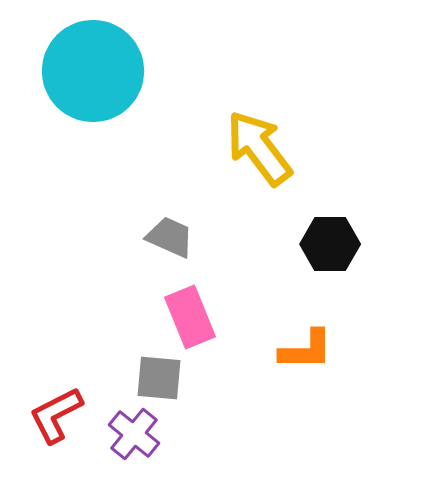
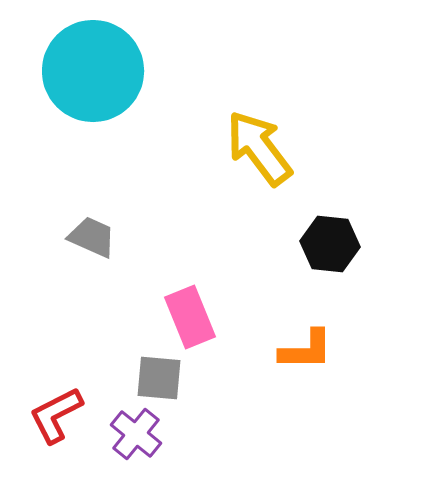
gray trapezoid: moved 78 px left
black hexagon: rotated 6 degrees clockwise
purple cross: moved 2 px right
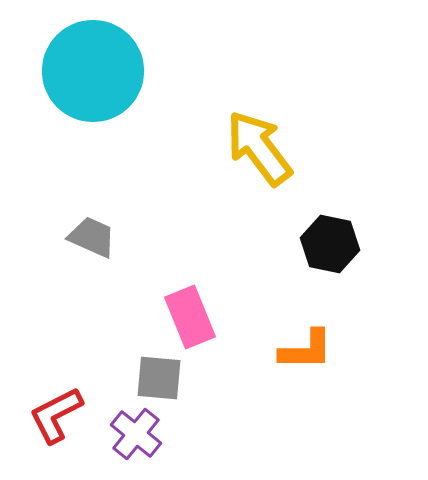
black hexagon: rotated 6 degrees clockwise
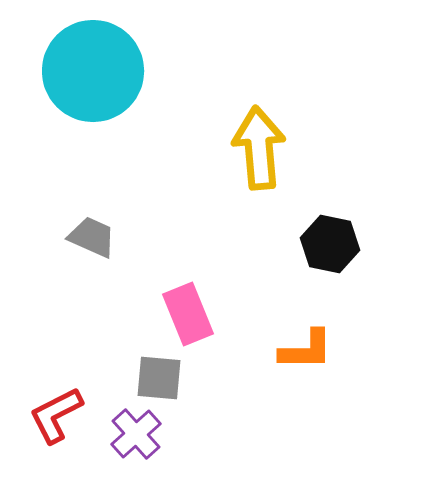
yellow arrow: rotated 32 degrees clockwise
pink rectangle: moved 2 px left, 3 px up
purple cross: rotated 9 degrees clockwise
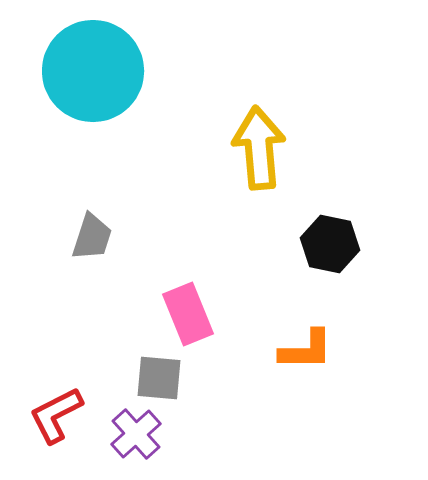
gray trapezoid: rotated 84 degrees clockwise
